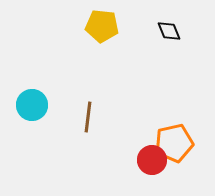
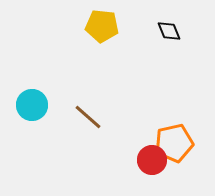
brown line: rotated 56 degrees counterclockwise
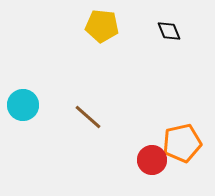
cyan circle: moved 9 px left
orange pentagon: moved 8 px right
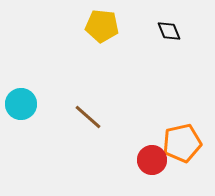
cyan circle: moved 2 px left, 1 px up
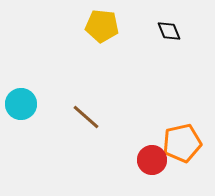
brown line: moved 2 px left
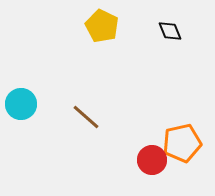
yellow pentagon: rotated 20 degrees clockwise
black diamond: moved 1 px right
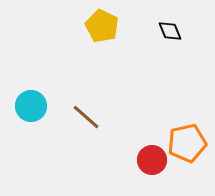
cyan circle: moved 10 px right, 2 px down
orange pentagon: moved 5 px right
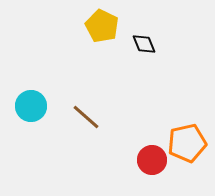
black diamond: moved 26 px left, 13 px down
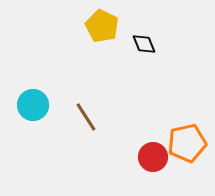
cyan circle: moved 2 px right, 1 px up
brown line: rotated 16 degrees clockwise
red circle: moved 1 px right, 3 px up
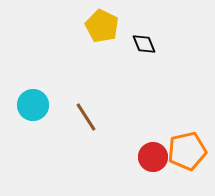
orange pentagon: moved 8 px down
